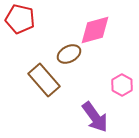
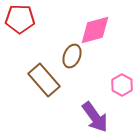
red pentagon: rotated 12 degrees counterclockwise
brown ellipse: moved 3 px right, 2 px down; rotated 40 degrees counterclockwise
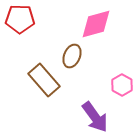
pink diamond: moved 1 px right, 6 px up
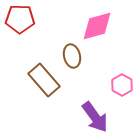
pink diamond: moved 1 px right, 2 px down
brown ellipse: rotated 35 degrees counterclockwise
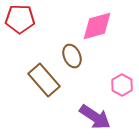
brown ellipse: rotated 10 degrees counterclockwise
purple arrow: rotated 20 degrees counterclockwise
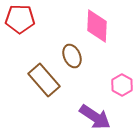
pink diamond: rotated 72 degrees counterclockwise
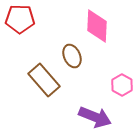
purple arrow: rotated 12 degrees counterclockwise
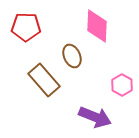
red pentagon: moved 6 px right, 8 px down
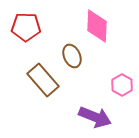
brown rectangle: moved 1 px left
